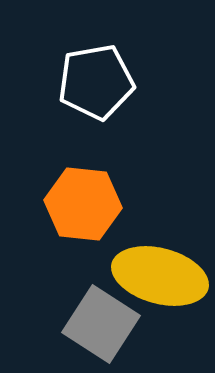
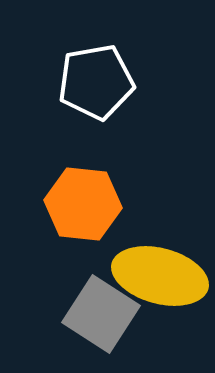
gray square: moved 10 px up
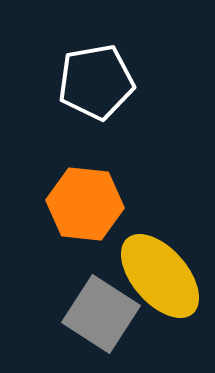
orange hexagon: moved 2 px right
yellow ellipse: rotated 34 degrees clockwise
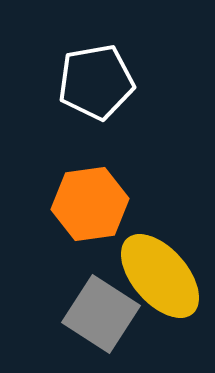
orange hexagon: moved 5 px right; rotated 14 degrees counterclockwise
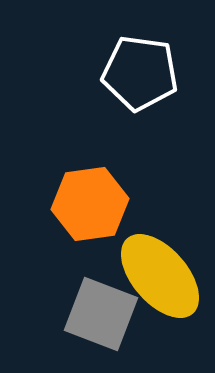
white pentagon: moved 44 px right, 9 px up; rotated 18 degrees clockwise
gray square: rotated 12 degrees counterclockwise
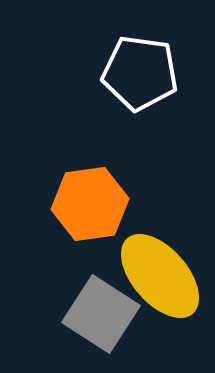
gray square: rotated 12 degrees clockwise
